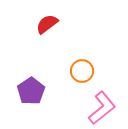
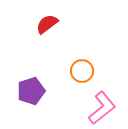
purple pentagon: rotated 16 degrees clockwise
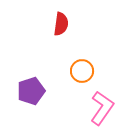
red semicircle: moved 14 px right; rotated 135 degrees clockwise
pink L-shape: rotated 16 degrees counterclockwise
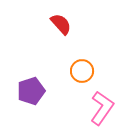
red semicircle: rotated 50 degrees counterclockwise
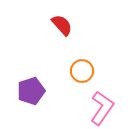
red semicircle: moved 1 px right, 1 px down
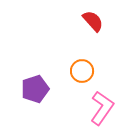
red semicircle: moved 31 px right, 4 px up
purple pentagon: moved 4 px right, 2 px up
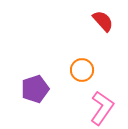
red semicircle: moved 10 px right
orange circle: moved 1 px up
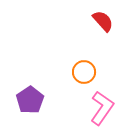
orange circle: moved 2 px right, 2 px down
purple pentagon: moved 5 px left, 11 px down; rotated 16 degrees counterclockwise
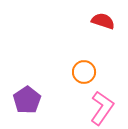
red semicircle: rotated 30 degrees counterclockwise
purple pentagon: moved 3 px left
